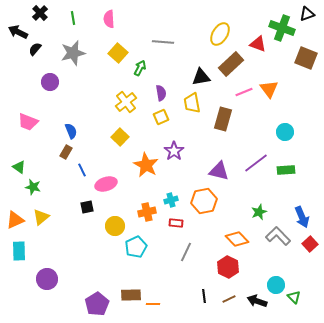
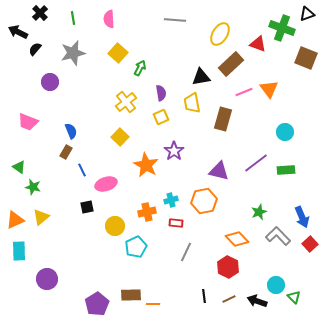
gray line at (163, 42): moved 12 px right, 22 px up
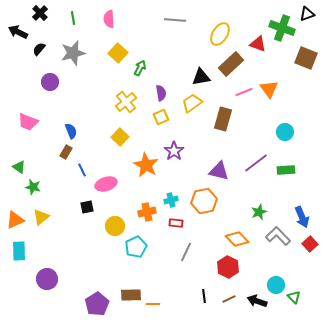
black semicircle at (35, 49): moved 4 px right
yellow trapezoid at (192, 103): rotated 65 degrees clockwise
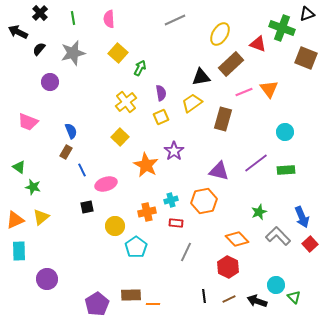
gray line at (175, 20): rotated 30 degrees counterclockwise
cyan pentagon at (136, 247): rotated 10 degrees counterclockwise
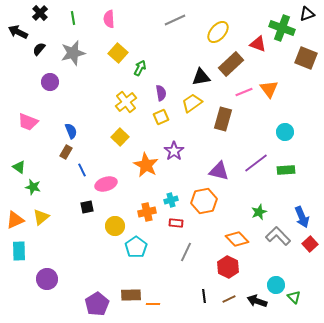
yellow ellipse at (220, 34): moved 2 px left, 2 px up; rotated 10 degrees clockwise
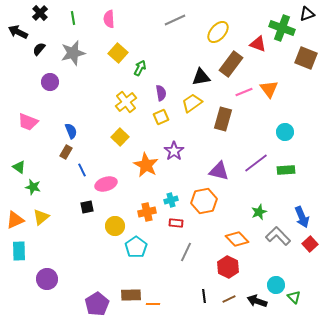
brown rectangle at (231, 64): rotated 10 degrees counterclockwise
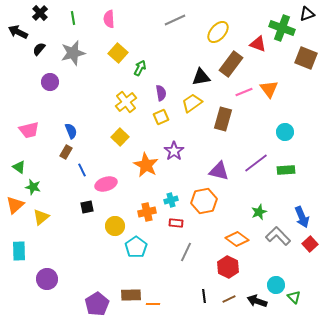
pink trapezoid at (28, 122): moved 1 px right, 8 px down; rotated 35 degrees counterclockwise
orange triangle at (15, 220): moved 15 px up; rotated 18 degrees counterclockwise
orange diamond at (237, 239): rotated 10 degrees counterclockwise
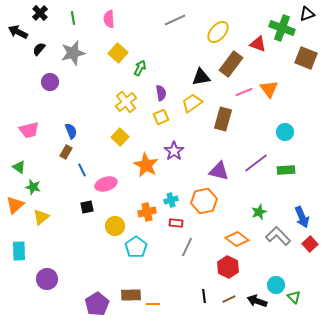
gray line at (186, 252): moved 1 px right, 5 px up
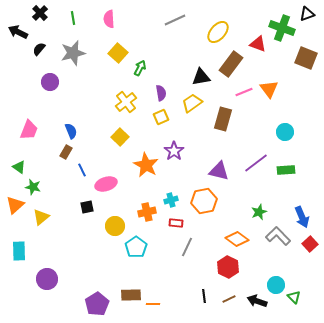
pink trapezoid at (29, 130): rotated 55 degrees counterclockwise
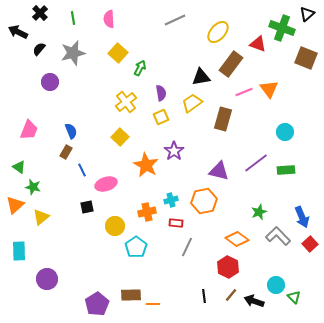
black triangle at (307, 14): rotated 21 degrees counterclockwise
brown line at (229, 299): moved 2 px right, 4 px up; rotated 24 degrees counterclockwise
black arrow at (257, 301): moved 3 px left
